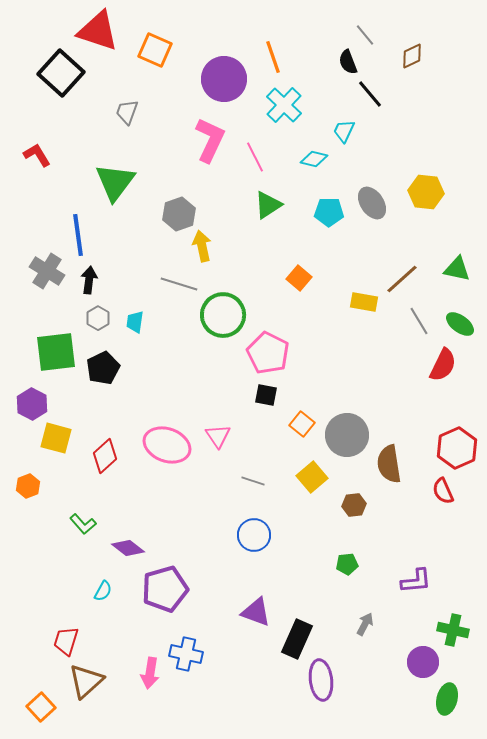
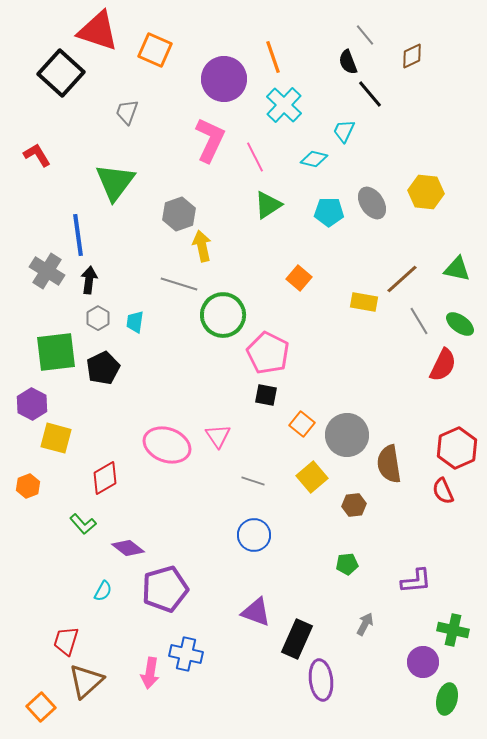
red diamond at (105, 456): moved 22 px down; rotated 12 degrees clockwise
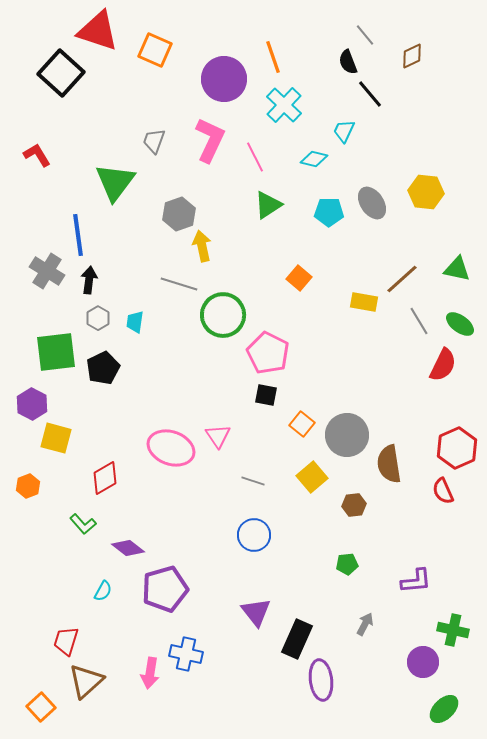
gray trapezoid at (127, 112): moved 27 px right, 29 px down
pink ellipse at (167, 445): moved 4 px right, 3 px down
purple triangle at (256, 612): rotated 32 degrees clockwise
green ellipse at (447, 699): moved 3 px left, 10 px down; rotated 32 degrees clockwise
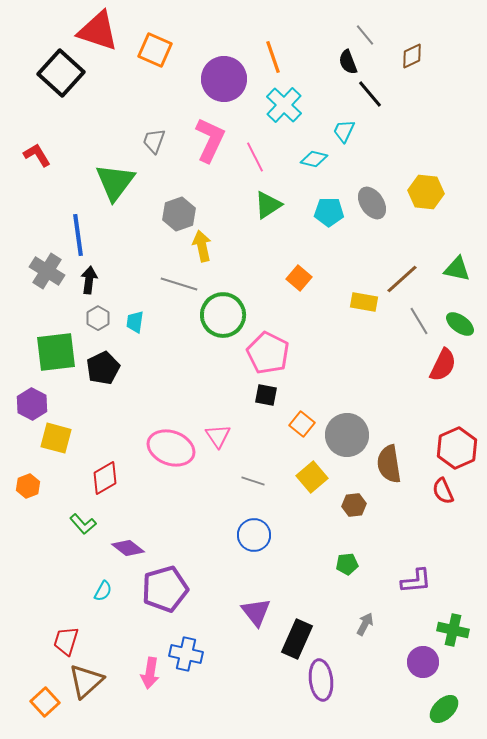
orange square at (41, 707): moved 4 px right, 5 px up
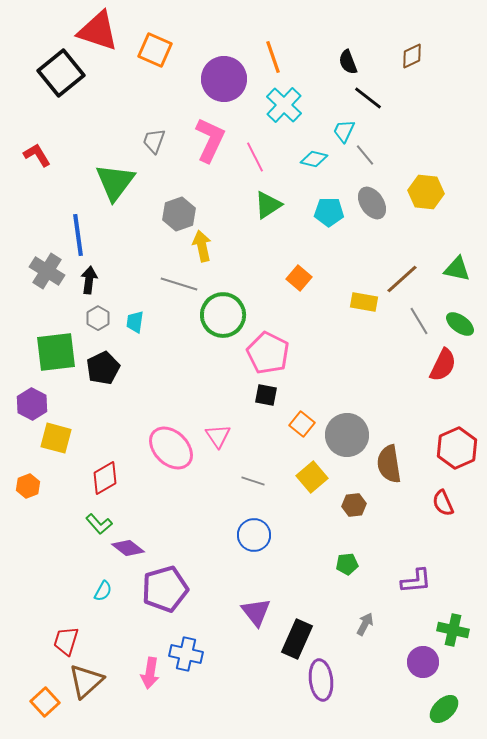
gray line at (365, 35): moved 120 px down
black square at (61, 73): rotated 9 degrees clockwise
black line at (370, 94): moved 2 px left, 4 px down; rotated 12 degrees counterclockwise
pink ellipse at (171, 448): rotated 24 degrees clockwise
red semicircle at (443, 491): moved 12 px down
green L-shape at (83, 524): moved 16 px right
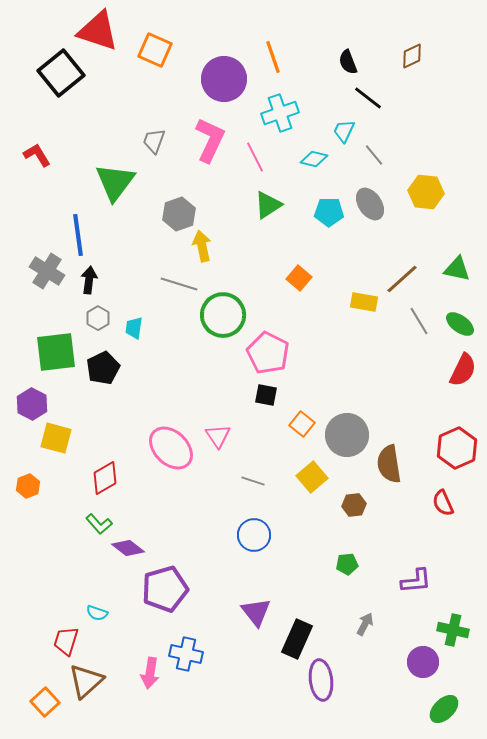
cyan cross at (284, 105): moved 4 px left, 8 px down; rotated 27 degrees clockwise
gray line at (365, 155): moved 9 px right
gray ellipse at (372, 203): moved 2 px left, 1 px down
cyan trapezoid at (135, 322): moved 1 px left, 6 px down
red semicircle at (443, 365): moved 20 px right, 5 px down
cyan semicircle at (103, 591): moved 6 px left, 22 px down; rotated 80 degrees clockwise
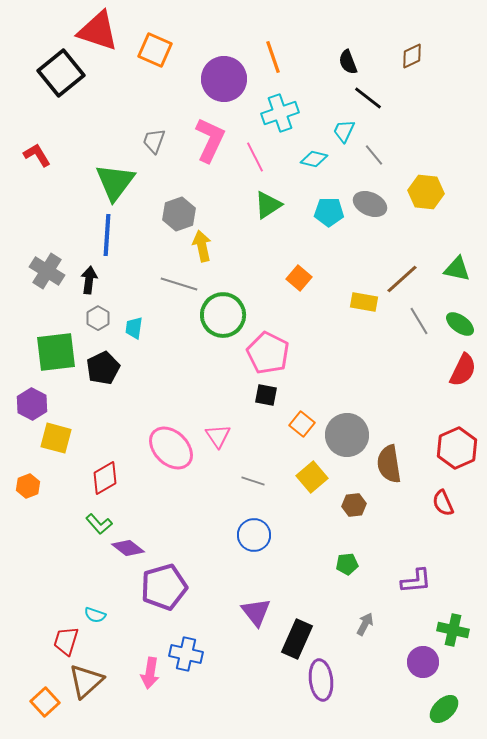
gray ellipse at (370, 204): rotated 32 degrees counterclockwise
blue line at (78, 235): moved 29 px right; rotated 12 degrees clockwise
purple pentagon at (165, 589): moved 1 px left, 2 px up
cyan semicircle at (97, 613): moved 2 px left, 2 px down
